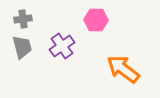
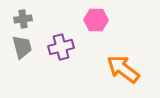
purple cross: moved 1 px left, 1 px down; rotated 20 degrees clockwise
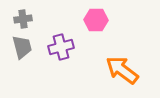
orange arrow: moved 1 px left, 1 px down
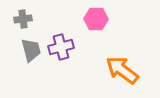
pink hexagon: moved 1 px up
gray trapezoid: moved 9 px right, 3 px down
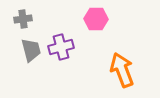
orange arrow: rotated 32 degrees clockwise
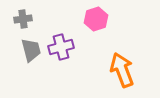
pink hexagon: rotated 20 degrees counterclockwise
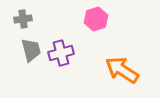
purple cross: moved 6 px down
orange arrow: rotated 36 degrees counterclockwise
